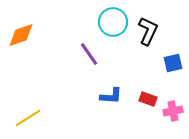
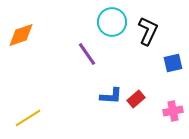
cyan circle: moved 1 px left
purple line: moved 2 px left
red rectangle: moved 12 px left; rotated 60 degrees counterclockwise
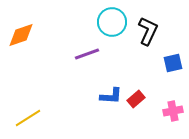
purple line: rotated 75 degrees counterclockwise
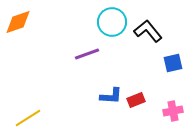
black L-shape: rotated 64 degrees counterclockwise
orange diamond: moved 3 px left, 13 px up
red rectangle: moved 1 px down; rotated 18 degrees clockwise
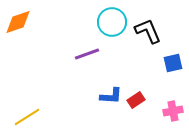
black L-shape: rotated 16 degrees clockwise
red rectangle: rotated 12 degrees counterclockwise
yellow line: moved 1 px left, 1 px up
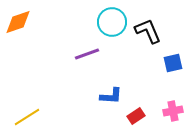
red rectangle: moved 16 px down
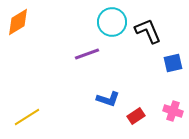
orange diamond: rotated 12 degrees counterclockwise
blue L-shape: moved 3 px left, 3 px down; rotated 15 degrees clockwise
pink cross: rotated 30 degrees clockwise
